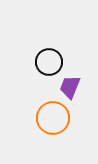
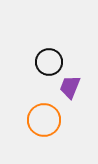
orange circle: moved 9 px left, 2 px down
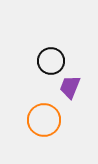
black circle: moved 2 px right, 1 px up
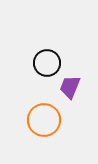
black circle: moved 4 px left, 2 px down
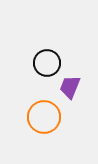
orange circle: moved 3 px up
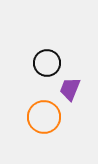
purple trapezoid: moved 2 px down
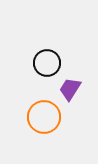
purple trapezoid: rotated 10 degrees clockwise
